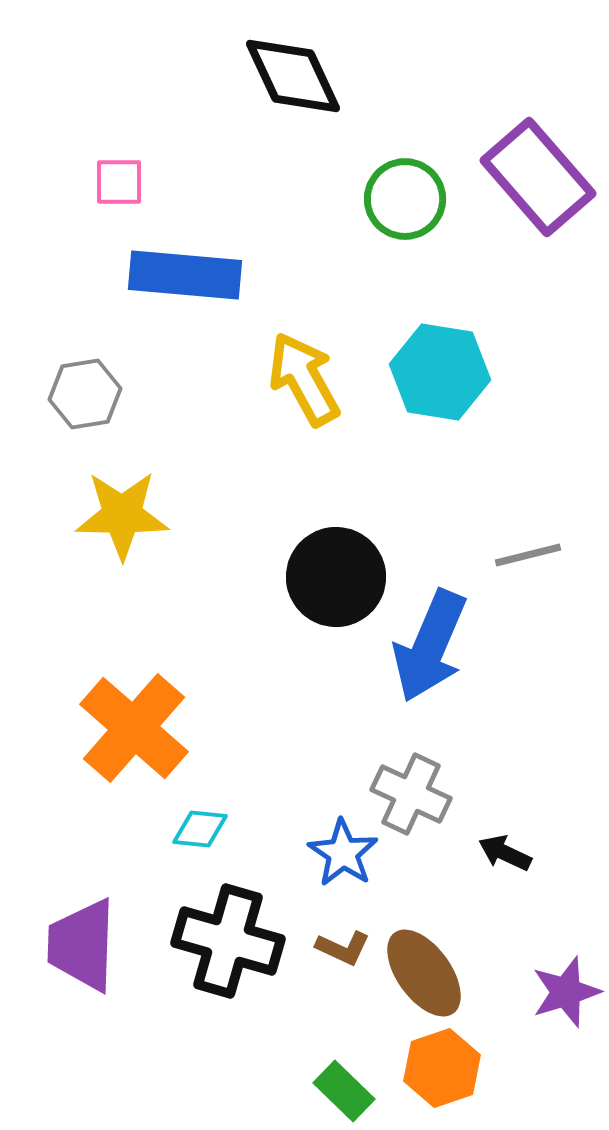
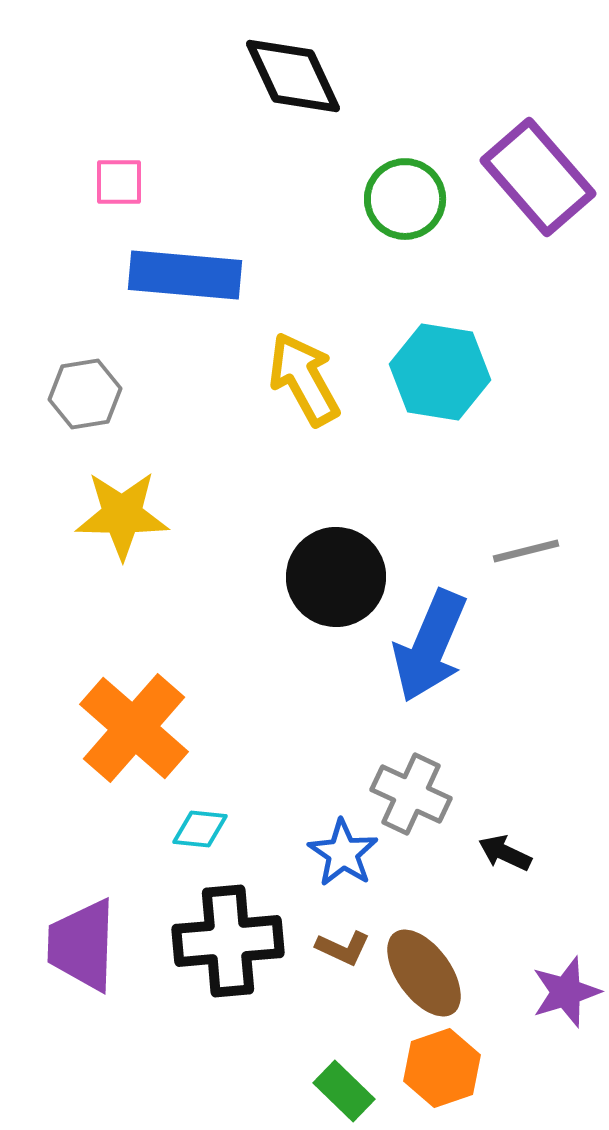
gray line: moved 2 px left, 4 px up
black cross: rotated 21 degrees counterclockwise
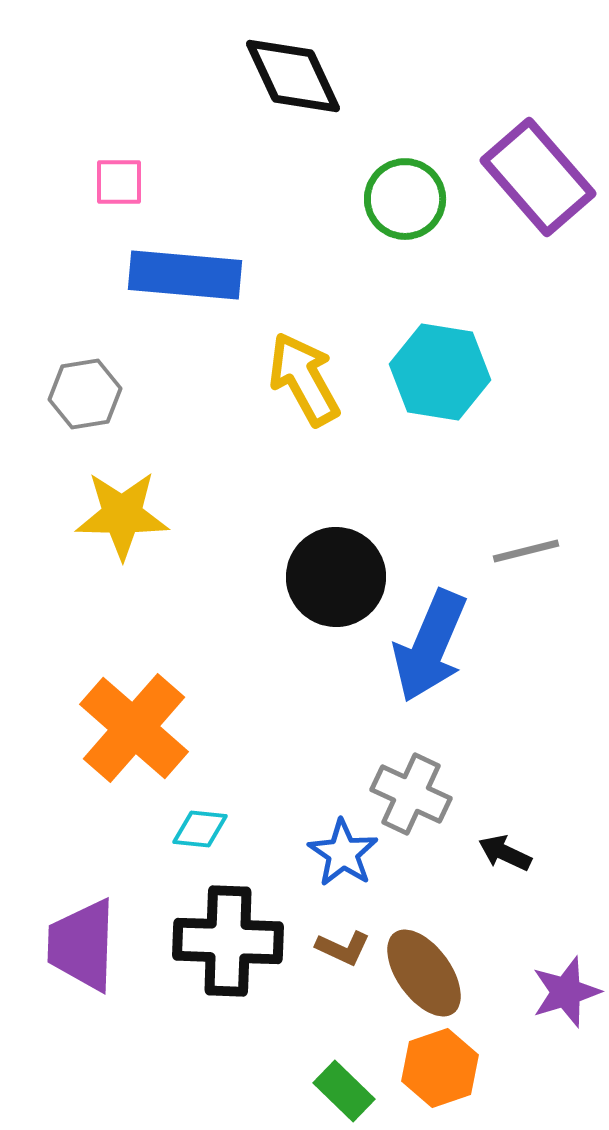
black cross: rotated 7 degrees clockwise
orange hexagon: moved 2 px left
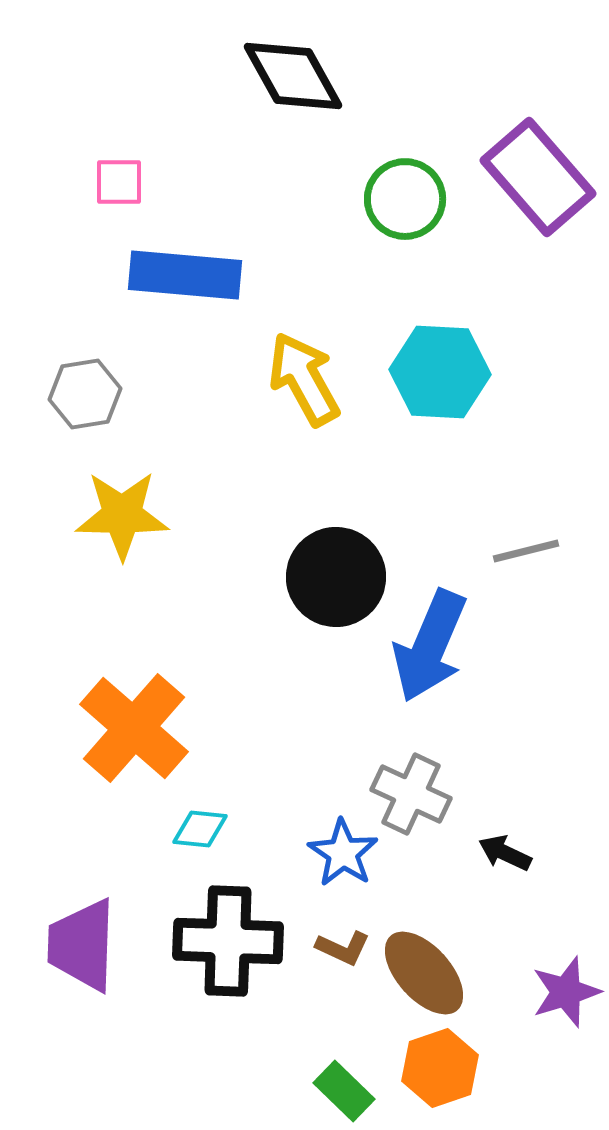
black diamond: rotated 4 degrees counterclockwise
cyan hexagon: rotated 6 degrees counterclockwise
brown ellipse: rotated 6 degrees counterclockwise
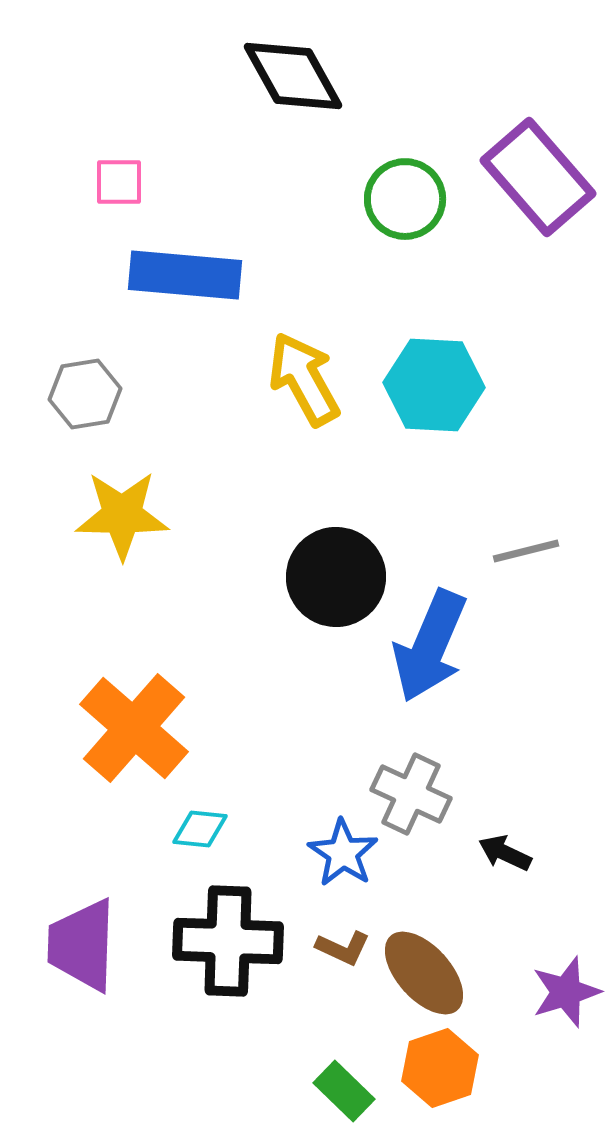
cyan hexagon: moved 6 px left, 13 px down
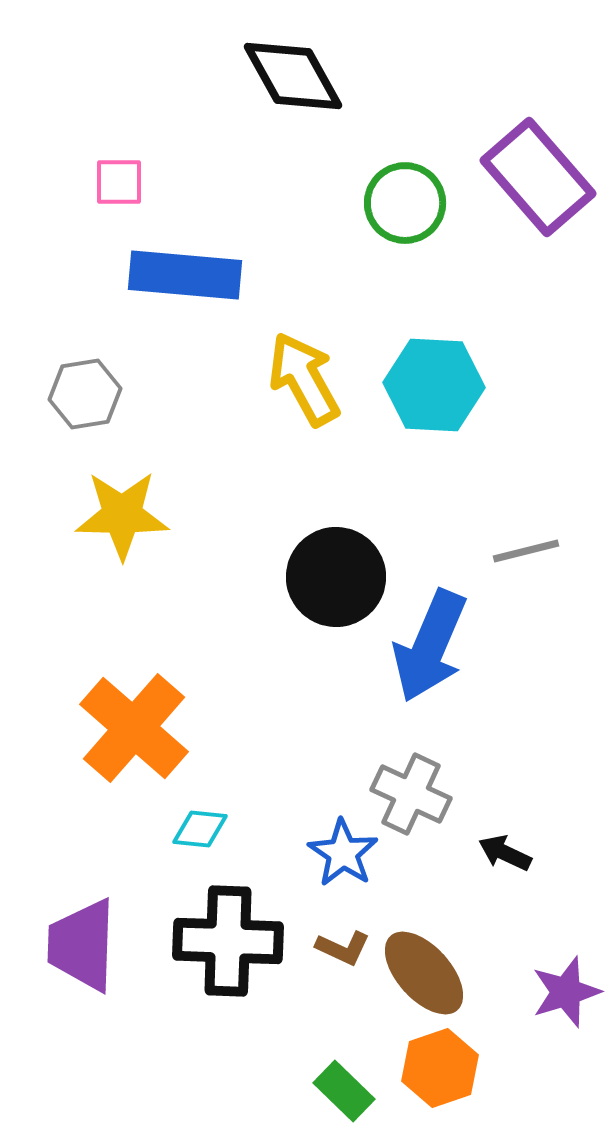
green circle: moved 4 px down
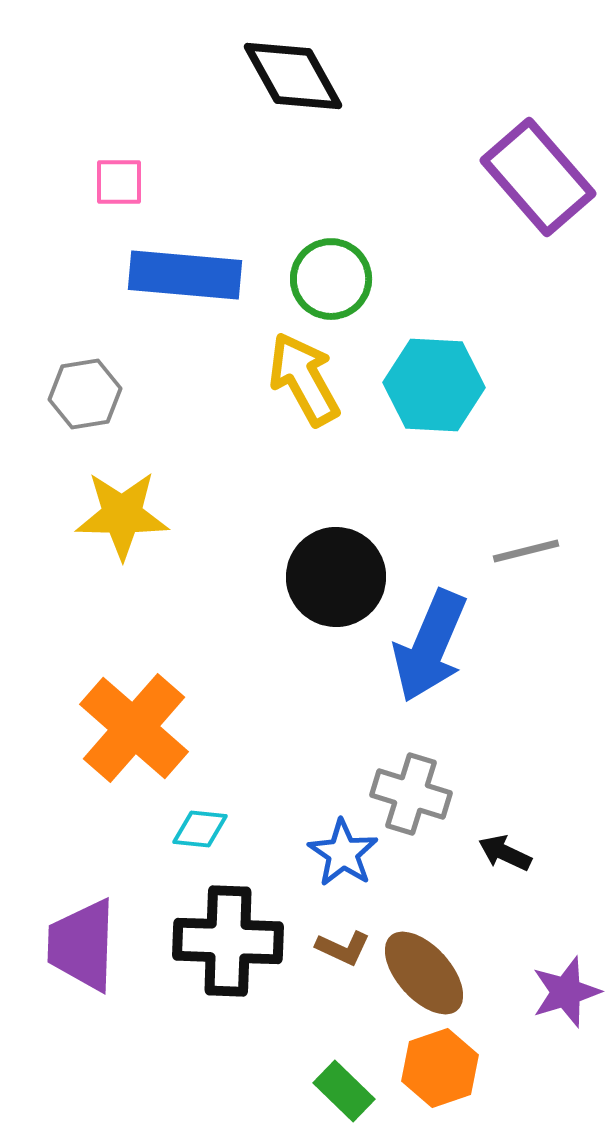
green circle: moved 74 px left, 76 px down
gray cross: rotated 8 degrees counterclockwise
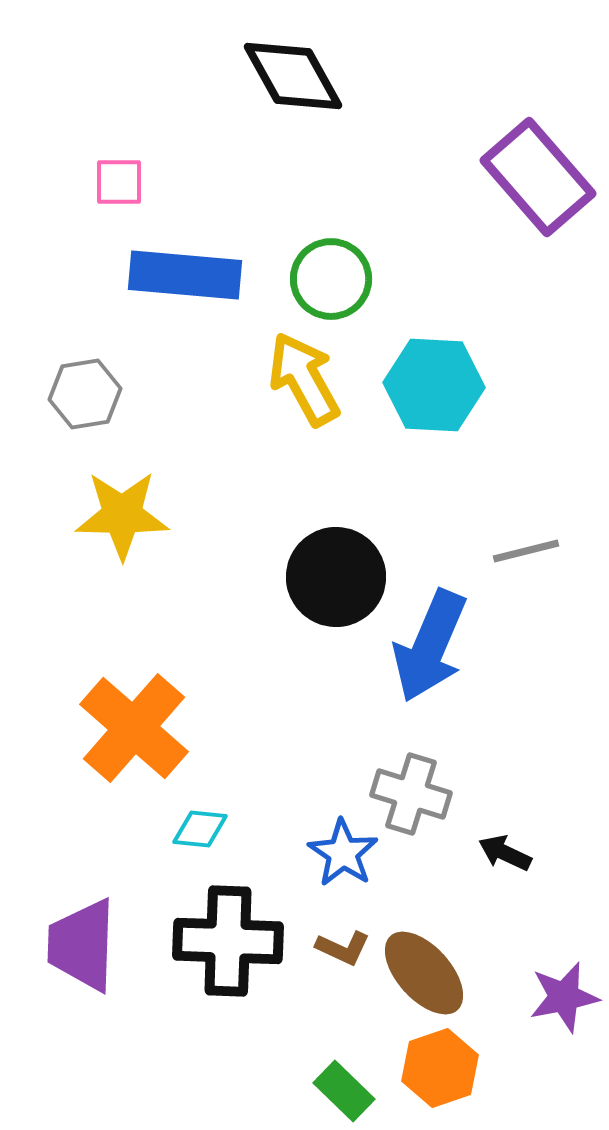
purple star: moved 2 px left, 5 px down; rotated 6 degrees clockwise
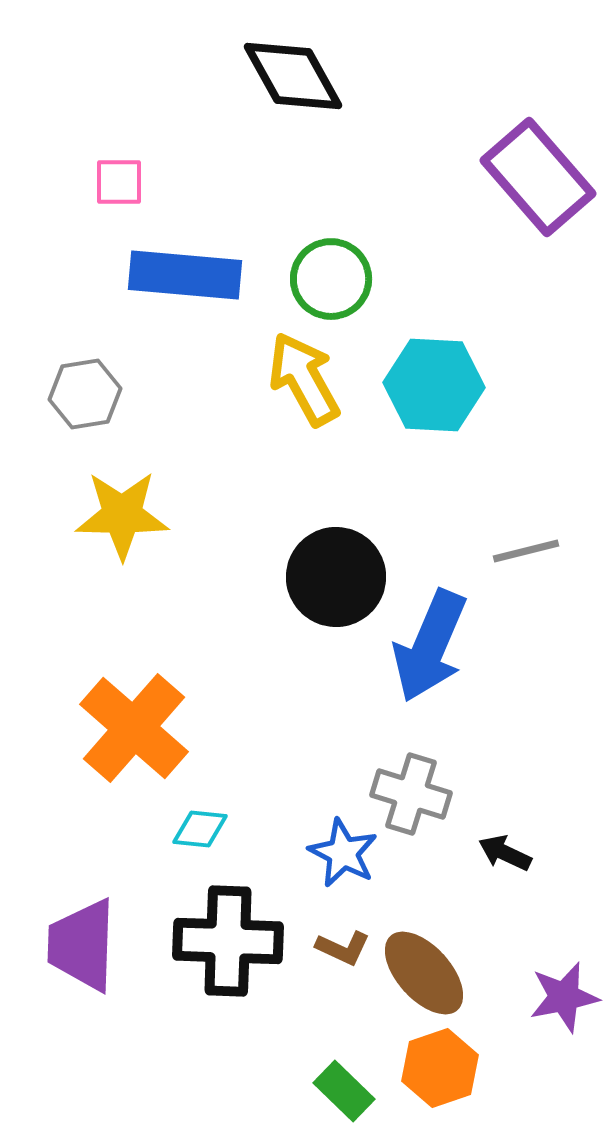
blue star: rotated 6 degrees counterclockwise
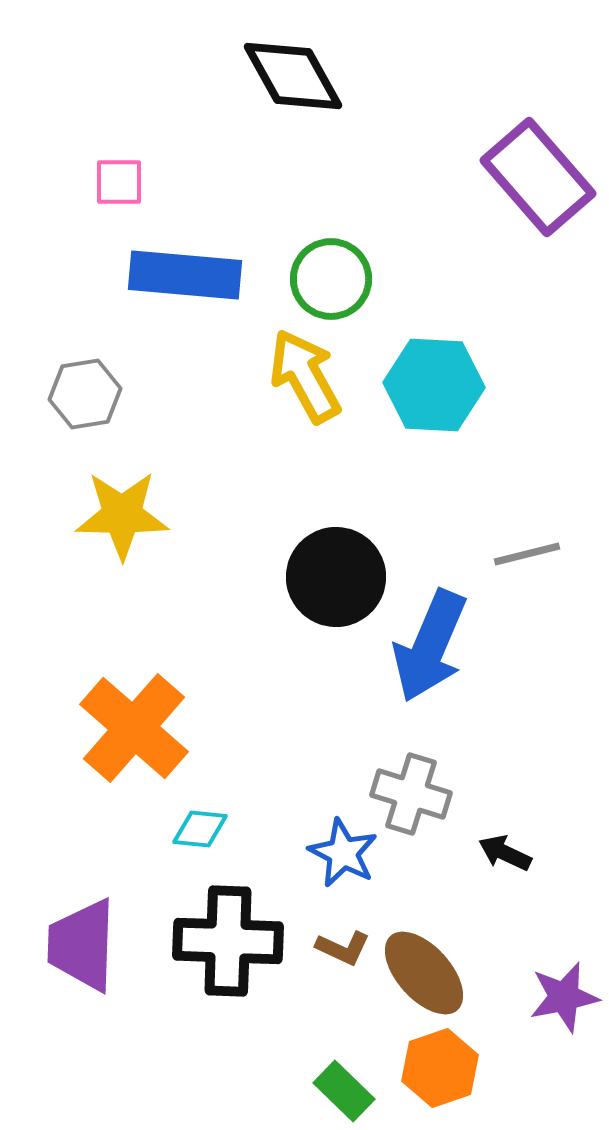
yellow arrow: moved 1 px right, 3 px up
gray line: moved 1 px right, 3 px down
